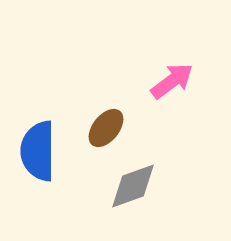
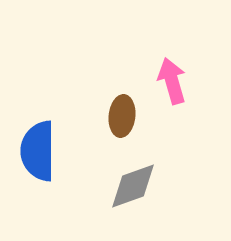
pink arrow: rotated 69 degrees counterclockwise
brown ellipse: moved 16 px right, 12 px up; rotated 33 degrees counterclockwise
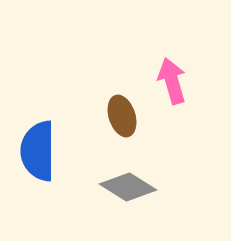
brown ellipse: rotated 24 degrees counterclockwise
gray diamond: moved 5 px left, 1 px down; rotated 52 degrees clockwise
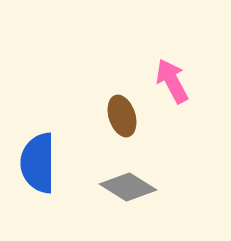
pink arrow: rotated 12 degrees counterclockwise
blue semicircle: moved 12 px down
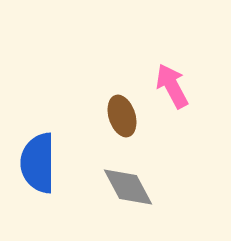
pink arrow: moved 5 px down
gray diamond: rotated 30 degrees clockwise
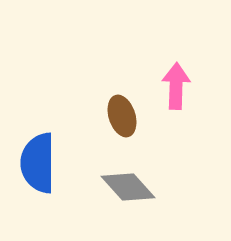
pink arrow: moved 4 px right; rotated 30 degrees clockwise
gray diamond: rotated 14 degrees counterclockwise
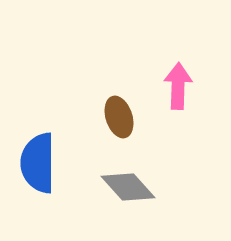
pink arrow: moved 2 px right
brown ellipse: moved 3 px left, 1 px down
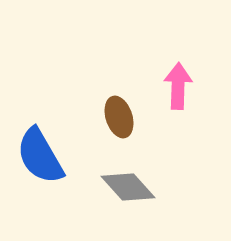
blue semicircle: moved 2 px right, 7 px up; rotated 30 degrees counterclockwise
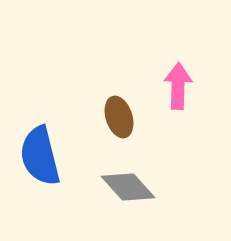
blue semicircle: rotated 16 degrees clockwise
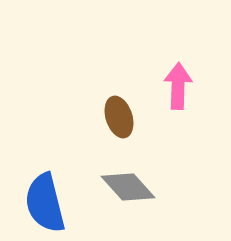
blue semicircle: moved 5 px right, 47 px down
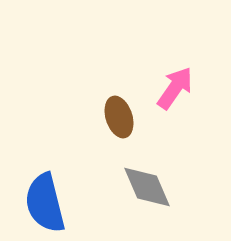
pink arrow: moved 3 px left, 2 px down; rotated 33 degrees clockwise
gray diamond: moved 19 px right; rotated 18 degrees clockwise
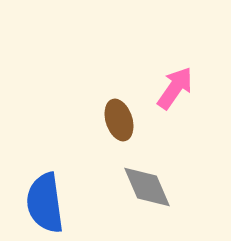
brown ellipse: moved 3 px down
blue semicircle: rotated 6 degrees clockwise
